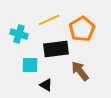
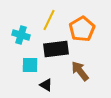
yellow line: rotated 40 degrees counterclockwise
cyan cross: moved 2 px right, 1 px down
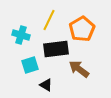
cyan square: rotated 18 degrees counterclockwise
brown arrow: moved 1 px left, 2 px up; rotated 15 degrees counterclockwise
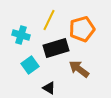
orange pentagon: rotated 15 degrees clockwise
black rectangle: moved 1 px up; rotated 10 degrees counterclockwise
cyan square: rotated 18 degrees counterclockwise
black triangle: moved 3 px right, 3 px down
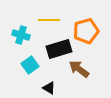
yellow line: rotated 65 degrees clockwise
orange pentagon: moved 4 px right, 2 px down
black rectangle: moved 3 px right, 1 px down
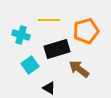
black rectangle: moved 2 px left
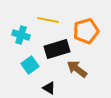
yellow line: moved 1 px left; rotated 10 degrees clockwise
brown arrow: moved 2 px left
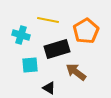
orange pentagon: rotated 15 degrees counterclockwise
cyan square: rotated 30 degrees clockwise
brown arrow: moved 1 px left, 3 px down
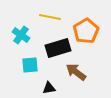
yellow line: moved 2 px right, 3 px up
cyan cross: rotated 18 degrees clockwise
black rectangle: moved 1 px right, 1 px up
black triangle: rotated 40 degrees counterclockwise
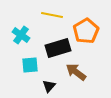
yellow line: moved 2 px right, 2 px up
black triangle: moved 2 px up; rotated 40 degrees counterclockwise
